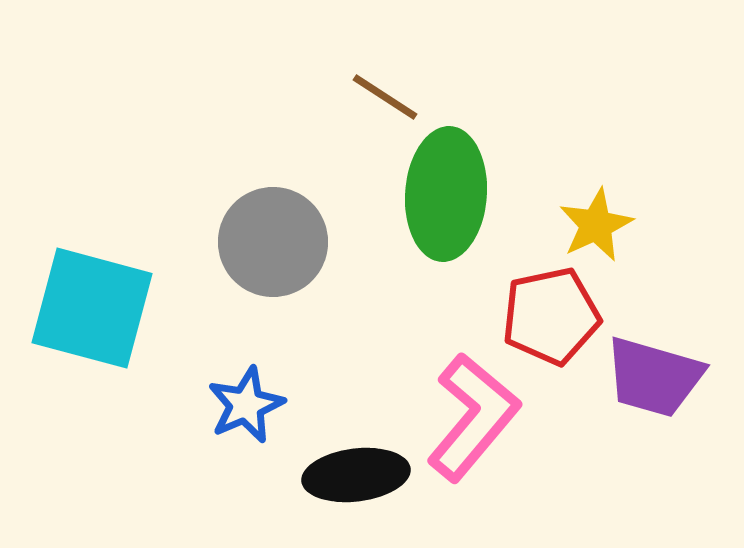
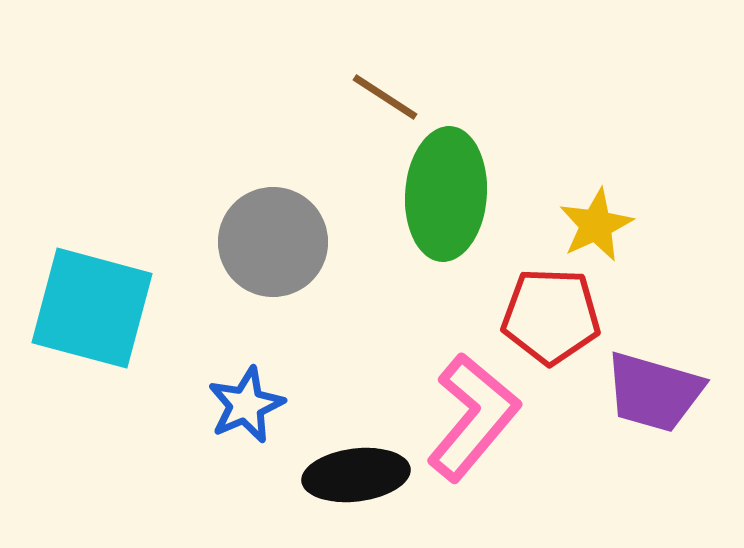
red pentagon: rotated 14 degrees clockwise
purple trapezoid: moved 15 px down
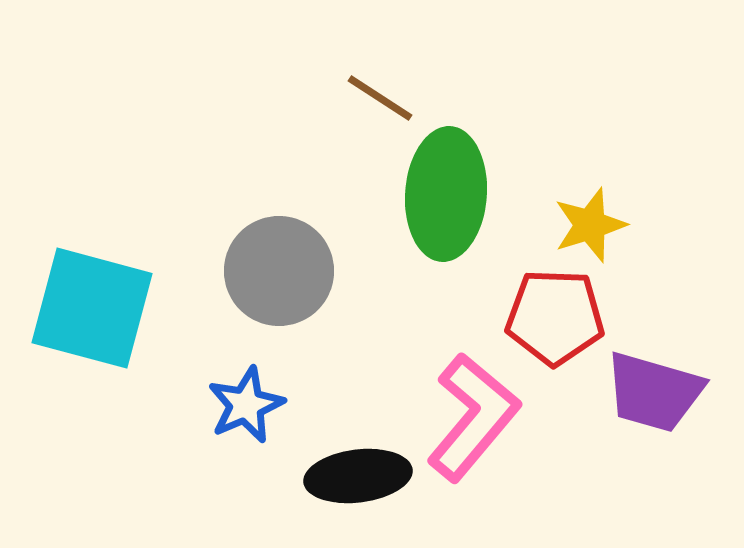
brown line: moved 5 px left, 1 px down
yellow star: moved 6 px left; rotated 8 degrees clockwise
gray circle: moved 6 px right, 29 px down
red pentagon: moved 4 px right, 1 px down
black ellipse: moved 2 px right, 1 px down
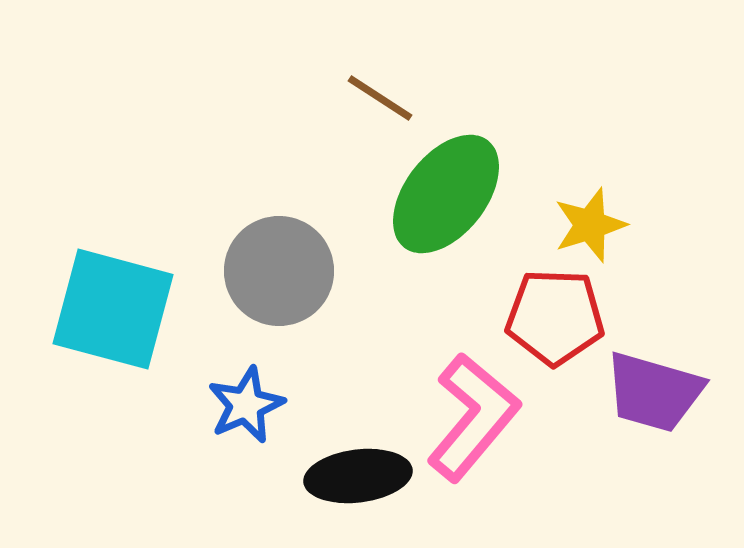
green ellipse: rotated 34 degrees clockwise
cyan square: moved 21 px right, 1 px down
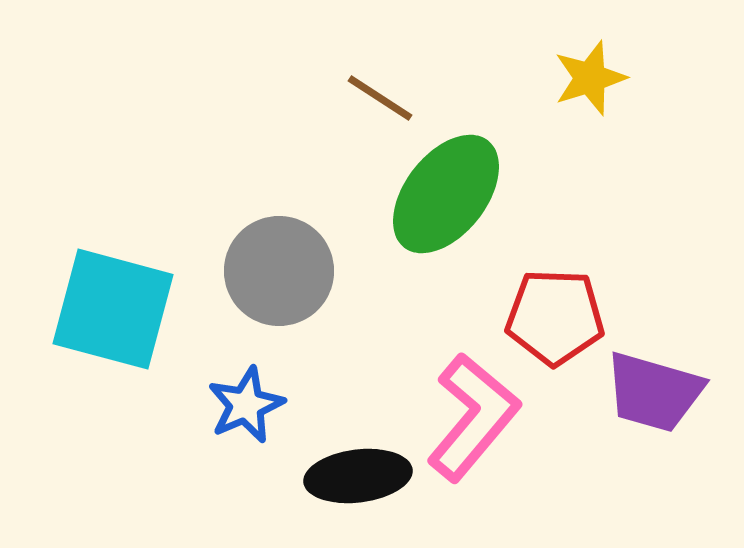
yellow star: moved 147 px up
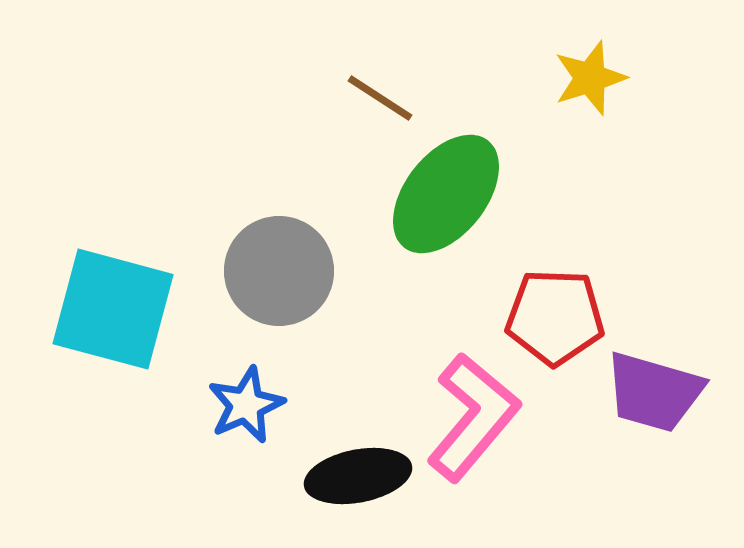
black ellipse: rotated 4 degrees counterclockwise
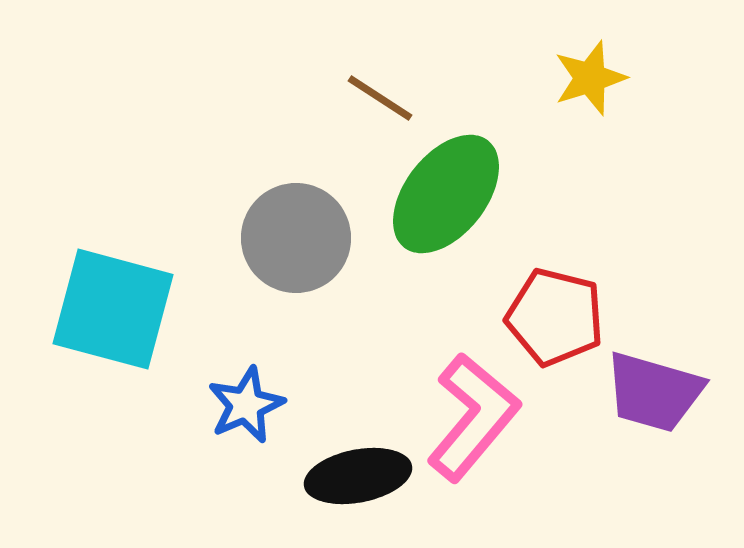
gray circle: moved 17 px right, 33 px up
red pentagon: rotated 12 degrees clockwise
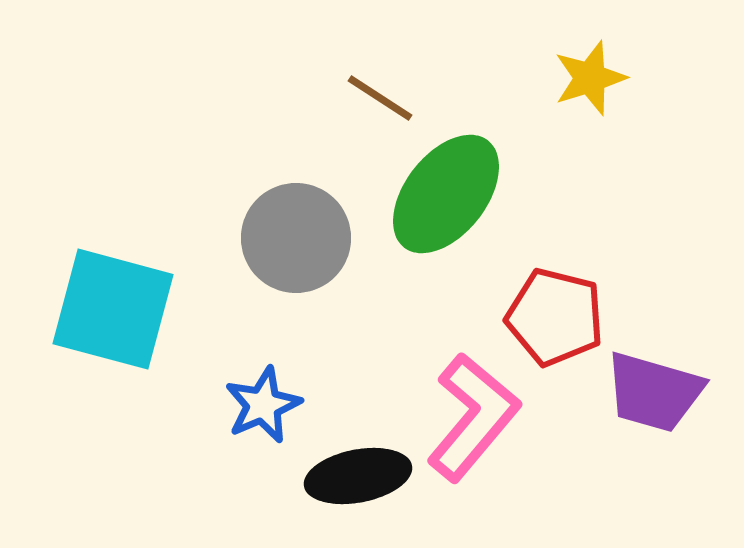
blue star: moved 17 px right
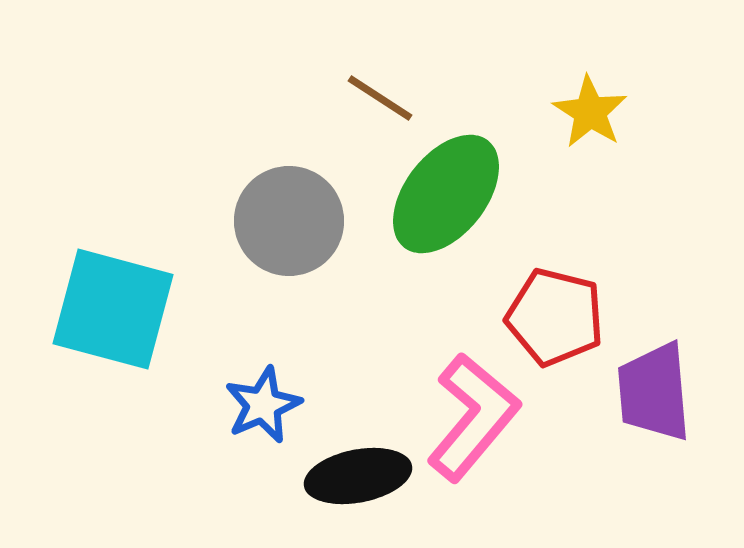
yellow star: moved 34 px down; rotated 22 degrees counterclockwise
gray circle: moved 7 px left, 17 px up
purple trapezoid: rotated 69 degrees clockwise
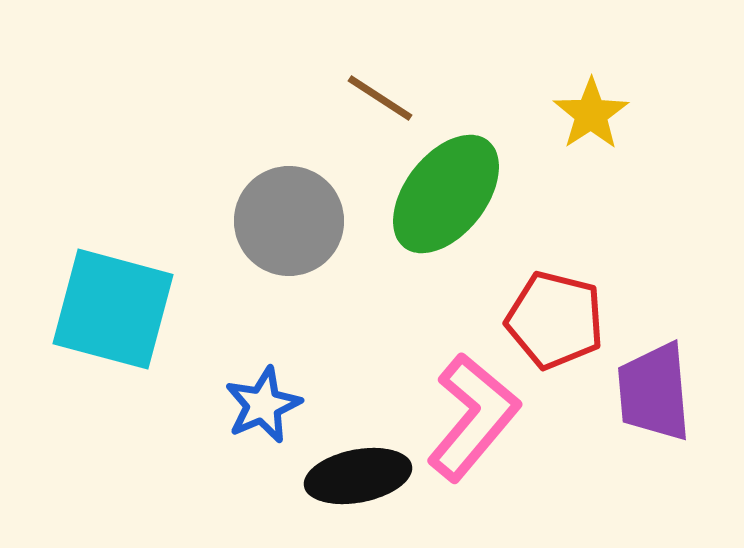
yellow star: moved 1 px right, 2 px down; rotated 6 degrees clockwise
red pentagon: moved 3 px down
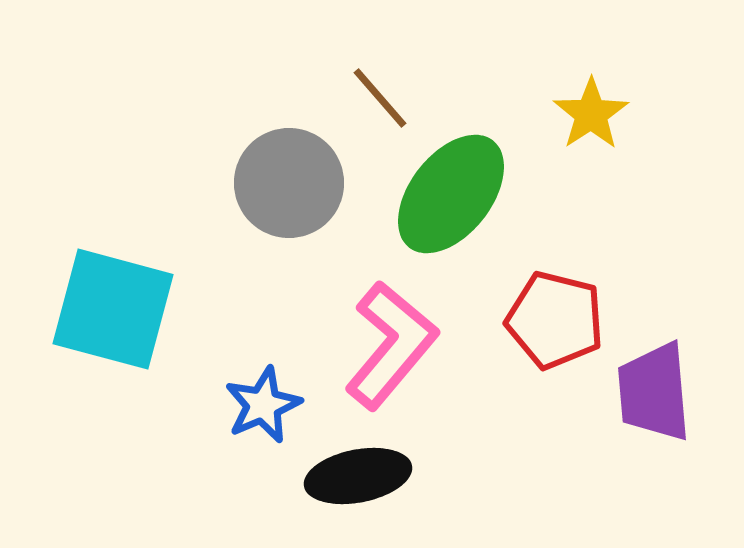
brown line: rotated 16 degrees clockwise
green ellipse: moved 5 px right
gray circle: moved 38 px up
pink L-shape: moved 82 px left, 72 px up
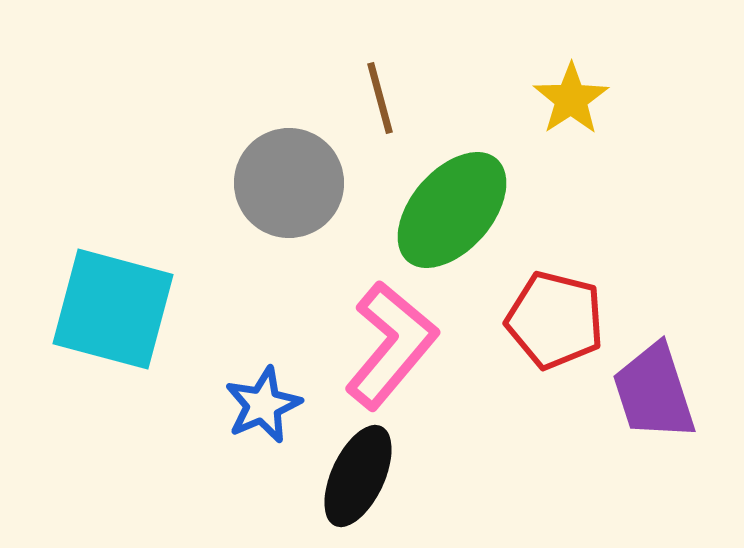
brown line: rotated 26 degrees clockwise
yellow star: moved 20 px left, 15 px up
green ellipse: moved 1 px right, 16 px down; rotated 3 degrees clockwise
purple trapezoid: rotated 13 degrees counterclockwise
black ellipse: rotated 54 degrees counterclockwise
